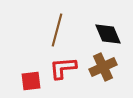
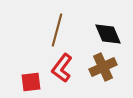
red L-shape: moved 1 px left; rotated 48 degrees counterclockwise
red square: moved 1 px down
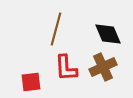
brown line: moved 1 px left, 1 px up
red L-shape: moved 4 px right; rotated 40 degrees counterclockwise
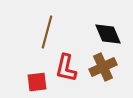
brown line: moved 9 px left, 3 px down
red L-shape: rotated 16 degrees clockwise
red square: moved 6 px right
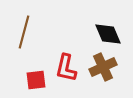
brown line: moved 23 px left
red square: moved 1 px left, 2 px up
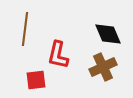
brown line: moved 1 px right, 3 px up; rotated 8 degrees counterclockwise
red L-shape: moved 8 px left, 13 px up
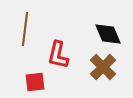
brown cross: rotated 20 degrees counterclockwise
red square: moved 1 px left, 2 px down
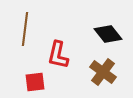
black diamond: rotated 16 degrees counterclockwise
brown cross: moved 5 px down; rotated 8 degrees counterclockwise
